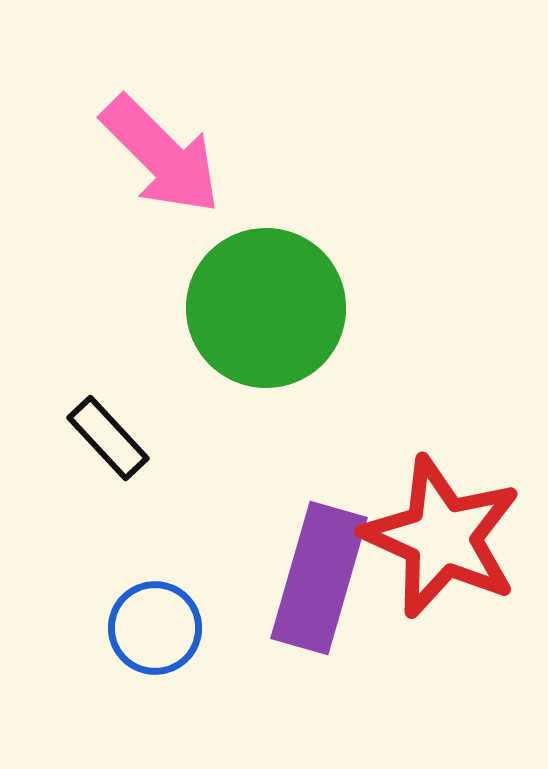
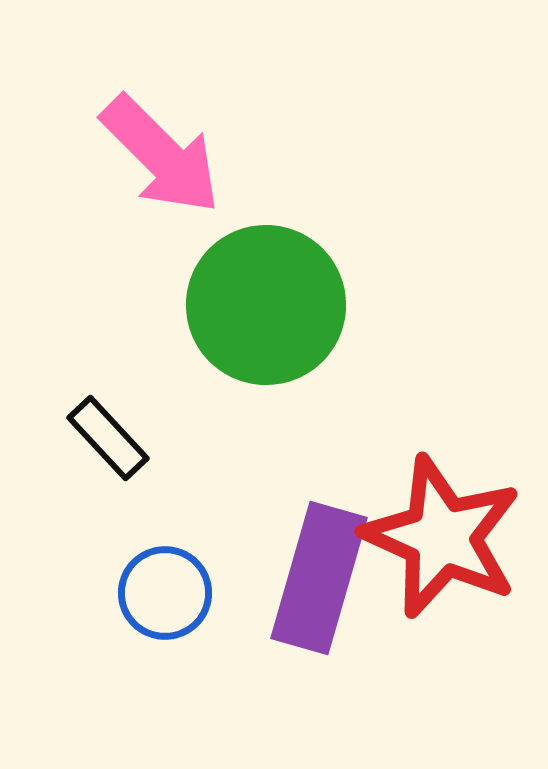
green circle: moved 3 px up
blue circle: moved 10 px right, 35 px up
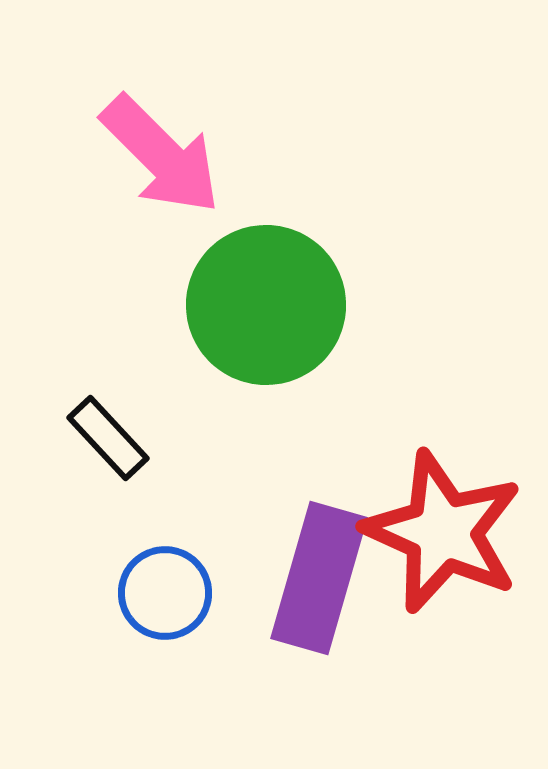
red star: moved 1 px right, 5 px up
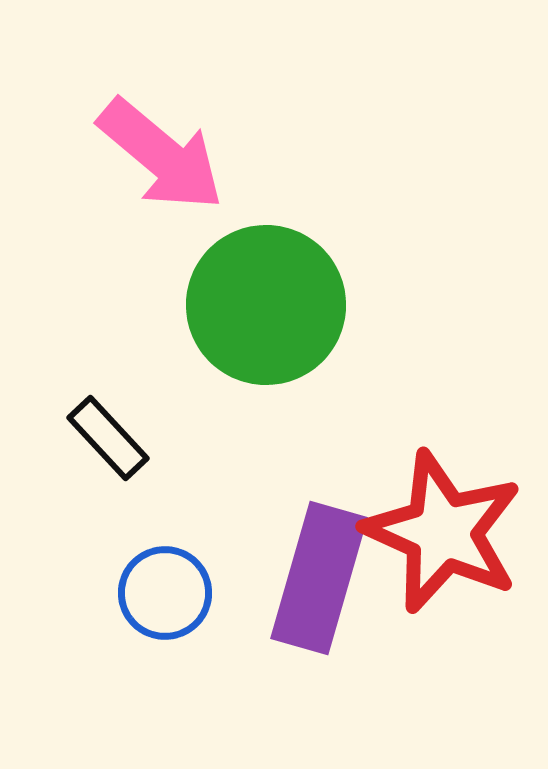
pink arrow: rotated 5 degrees counterclockwise
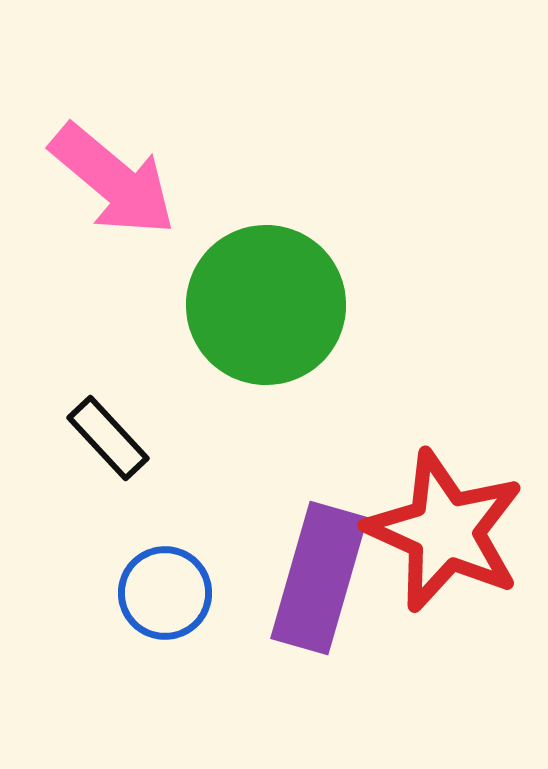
pink arrow: moved 48 px left, 25 px down
red star: moved 2 px right, 1 px up
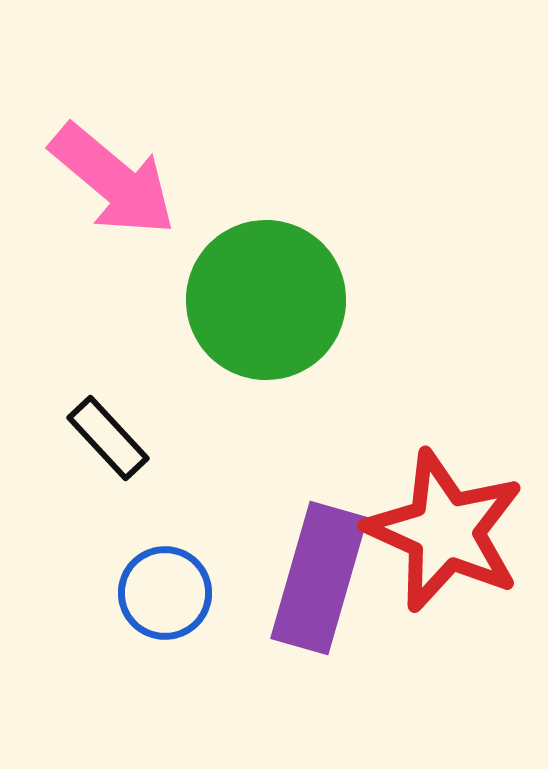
green circle: moved 5 px up
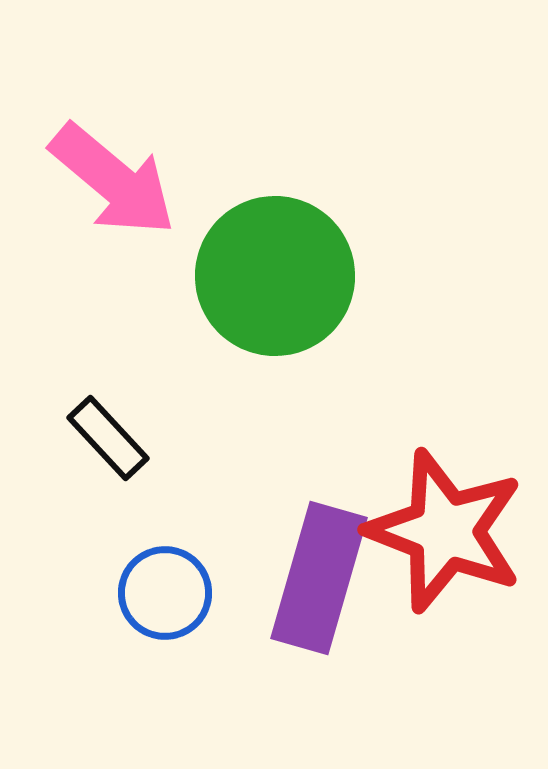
green circle: moved 9 px right, 24 px up
red star: rotated 3 degrees counterclockwise
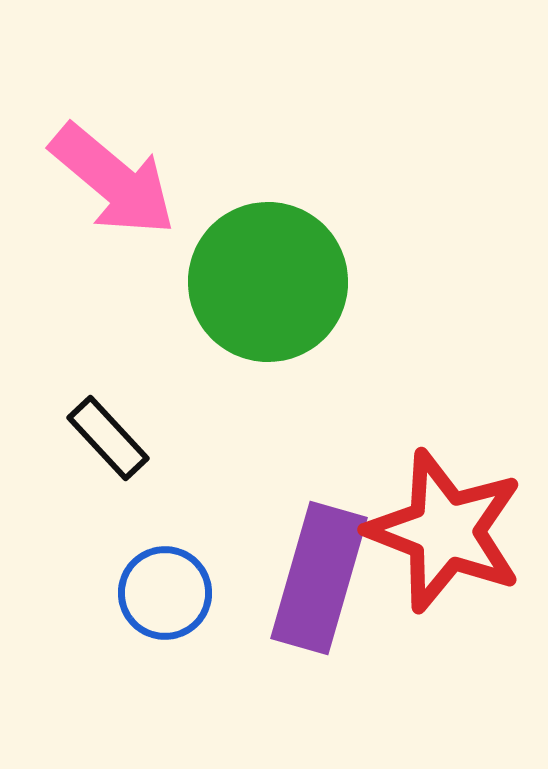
green circle: moved 7 px left, 6 px down
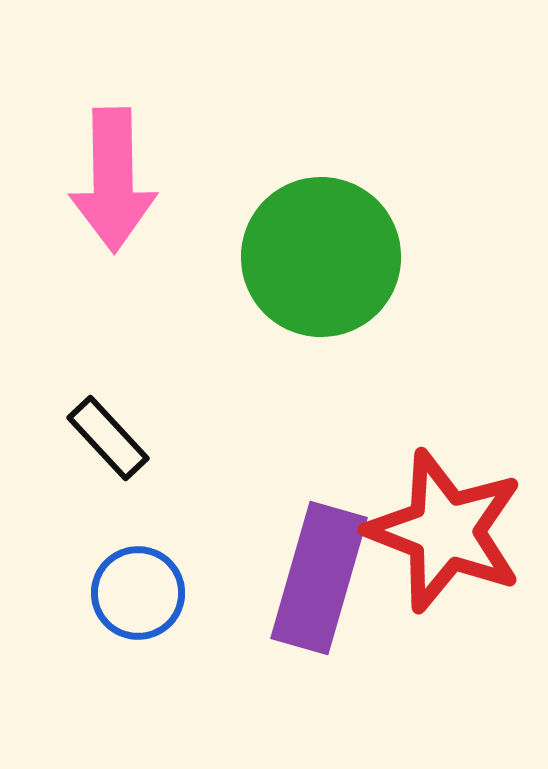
pink arrow: rotated 49 degrees clockwise
green circle: moved 53 px right, 25 px up
blue circle: moved 27 px left
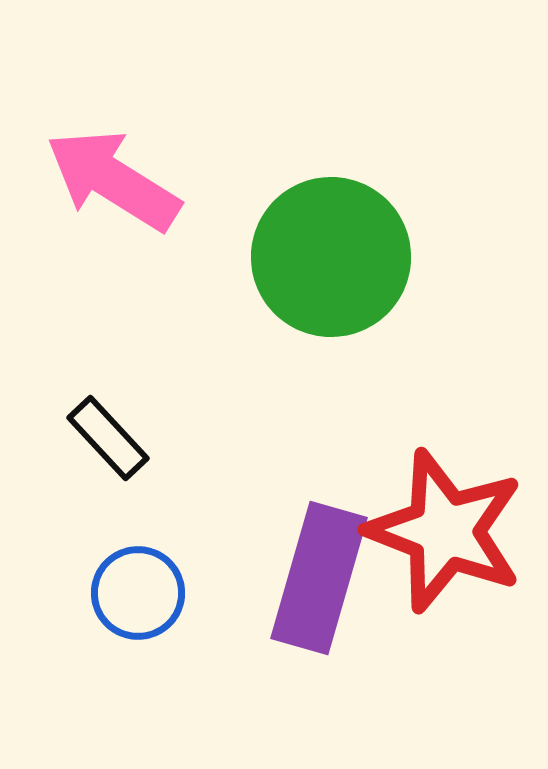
pink arrow: rotated 123 degrees clockwise
green circle: moved 10 px right
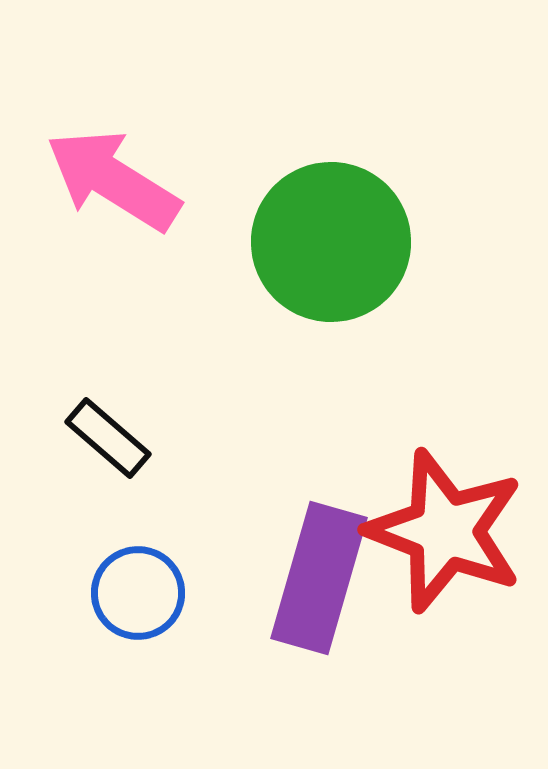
green circle: moved 15 px up
black rectangle: rotated 6 degrees counterclockwise
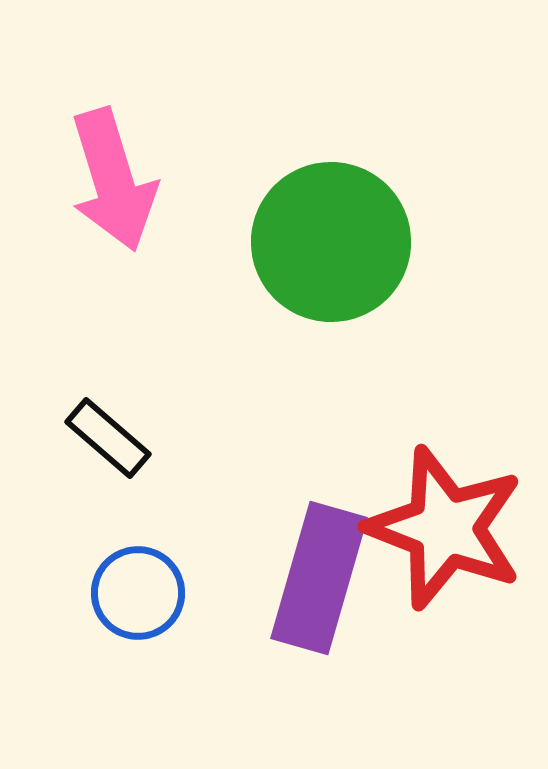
pink arrow: rotated 139 degrees counterclockwise
red star: moved 3 px up
